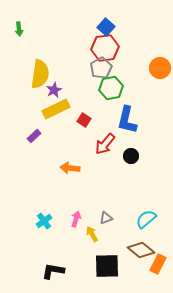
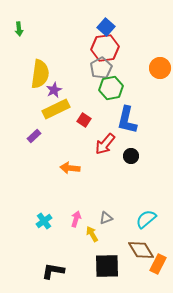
brown diamond: rotated 20 degrees clockwise
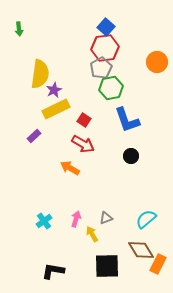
orange circle: moved 3 px left, 6 px up
blue L-shape: rotated 32 degrees counterclockwise
red arrow: moved 22 px left; rotated 100 degrees counterclockwise
orange arrow: rotated 24 degrees clockwise
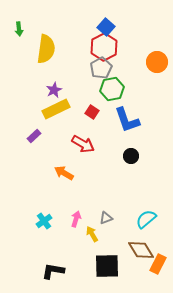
red hexagon: moved 1 px left, 1 px up; rotated 20 degrees counterclockwise
yellow semicircle: moved 6 px right, 25 px up
green hexagon: moved 1 px right, 1 px down
red square: moved 8 px right, 8 px up
orange arrow: moved 6 px left, 5 px down
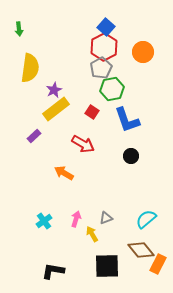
yellow semicircle: moved 16 px left, 19 px down
orange circle: moved 14 px left, 10 px up
yellow rectangle: rotated 12 degrees counterclockwise
brown diamond: rotated 8 degrees counterclockwise
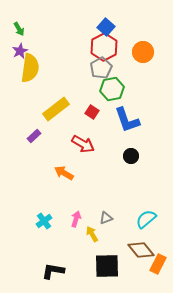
green arrow: rotated 24 degrees counterclockwise
purple star: moved 34 px left, 39 px up
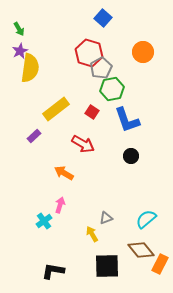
blue square: moved 3 px left, 9 px up
red hexagon: moved 15 px left, 6 px down; rotated 16 degrees counterclockwise
pink arrow: moved 16 px left, 14 px up
orange rectangle: moved 2 px right
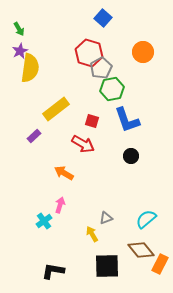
red square: moved 9 px down; rotated 16 degrees counterclockwise
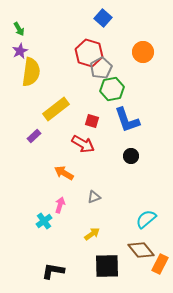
yellow semicircle: moved 1 px right, 4 px down
gray triangle: moved 12 px left, 21 px up
yellow arrow: rotated 84 degrees clockwise
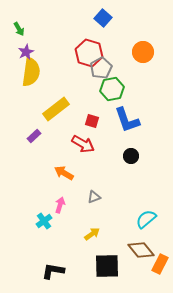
purple star: moved 6 px right, 1 px down
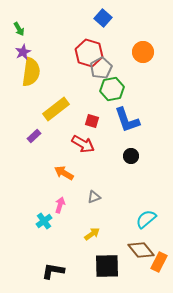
purple star: moved 3 px left
orange rectangle: moved 1 px left, 2 px up
